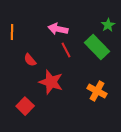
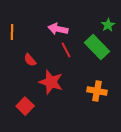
orange cross: rotated 18 degrees counterclockwise
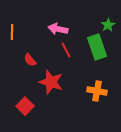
green rectangle: rotated 25 degrees clockwise
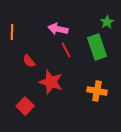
green star: moved 1 px left, 3 px up
red semicircle: moved 1 px left, 1 px down
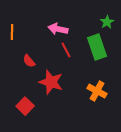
orange cross: rotated 18 degrees clockwise
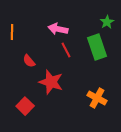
orange cross: moved 7 px down
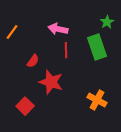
orange line: rotated 35 degrees clockwise
red line: rotated 28 degrees clockwise
red semicircle: moved 4 px right; rotated 104 degrees counterclockwise
orange cross: moved 2 px down
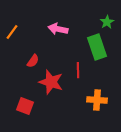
red line: moved 12 px right, 20 px down
orange cross: rotated 24 degrees counterclockwise
red square: rotated 24 degrees counterclockwise
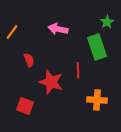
red semicircle: moved 4 px left, 1 px up; rotated 56 degrees counterclockwise
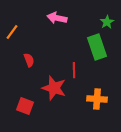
pink arrow: moved 1 px left, 11 px up
red line: moved 4 px left
red star: moved 3 px right, 6 px down
orange cross: moved 1 px up
